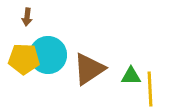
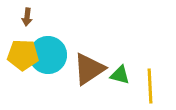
yellow pentagon: moved 1 px left, 4 px up
green triangle: moved 11 px left, 1 px up; rotated 15 degrees clockwise
yellow line: moved 3 px up
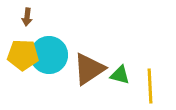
cyan circle: moved 1 px right
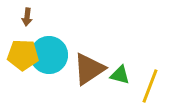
yellow line: rotated 24 degrees clockwise
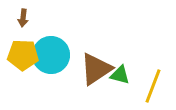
brown arrow: moved 4 px left, 1 px down
cyan circle: moved 2 px right
brown triangle: moved 7 px right
yellow line: moved 3 px right
